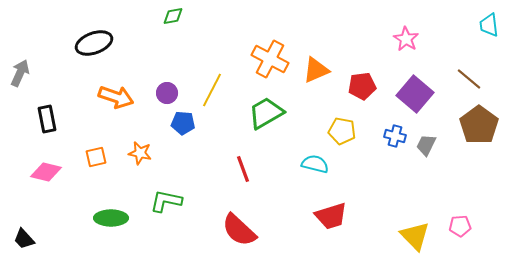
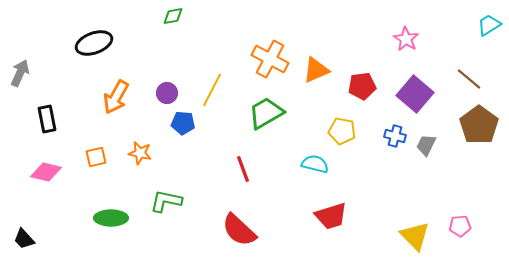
cyan trapezoid: rotated 65 degrees clockwise
orange arrow: rotated 100 degrees clockwise
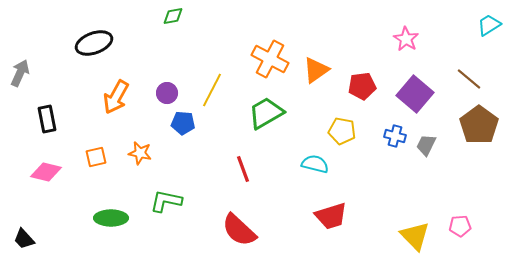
orange triangle: rotated 12 degrees counterclockwise
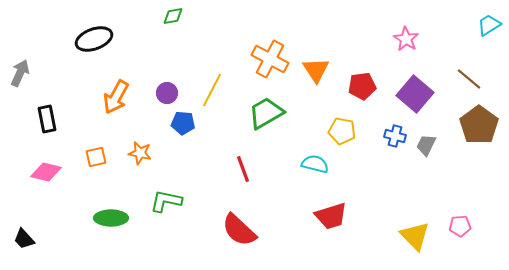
black ellipse: moved 4 px up
orange triangle: rotated 28 degrees counterclockwise
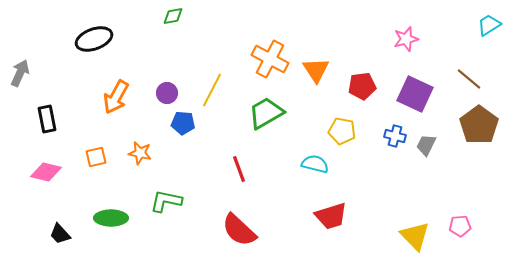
pink star: rotated 25 degrees clockwise
purple square: rotated 15 degrees counterclockwise
red line: moved 4 px left
black trapezoid: moved 36 px right, 5 px up
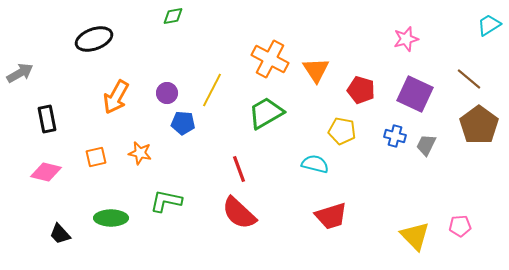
gray arrow: rotated 36 degrees clockwise
red pentagon: moved 1 px left, 4 px down; rotated 24 degrees clockwise
red semicircle: moved 17 px up
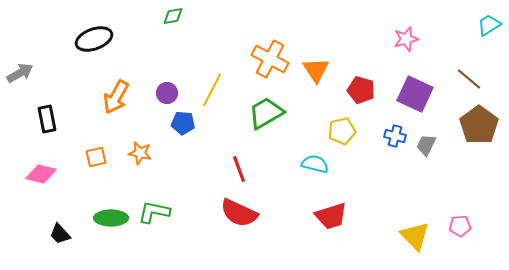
yellow pentagon: rotated 24 degrees counterclockwise
pink diamond: moved 5 px left, 2 px down
green L-shape: moved 12 px left, 11 px down
red semicircle: rotated 18 degrees counterclockwise
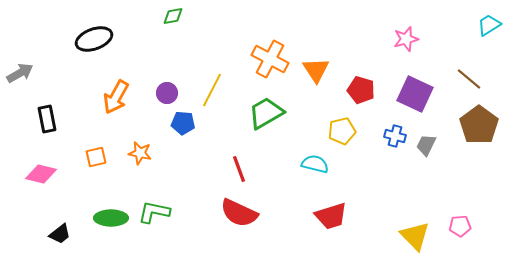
black trapezoid: rotated 85 degrees counterclockwise
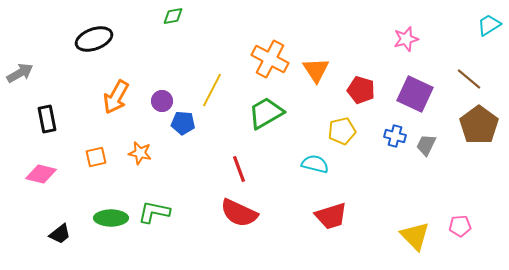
purple circle: moved 5 px left, 8 px down
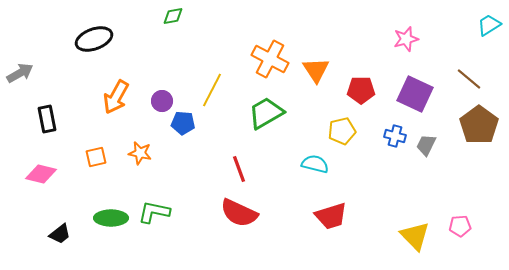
red pentagon: rotated 16 degrees counterclockwise
